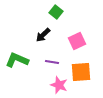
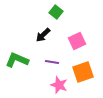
orange square: moved 2 px right; rotated 15 degrees counterclockwise
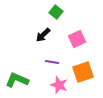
pink square: moved 2 px up
green L-shape: moved 20 px down
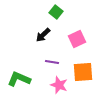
orange square: rotated 15 degrees clockwise
green L-shape: moved 2 px right, 1 px up
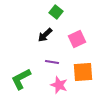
black arrow: moved 2 px right
green L-shape: moved 2 px right; rotated 50 degrees counterclockwise
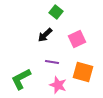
orange square: rotated 20 degrees clockwise
pink star: moved 1 px left
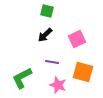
green square: moved 9 px left, 1 px up; rotated 24 degrees counterclockwise
green L-shape: moved 1 px right, 1 px up
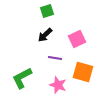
green square: rotated 32 degrees counterclockwise
purple line: moved 3 px right, 4 px up
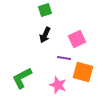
green square: moved 2 px left, 1 px up
black arrow: rotated 21 degrees counterclockwise
purple line: moved 9 px right
